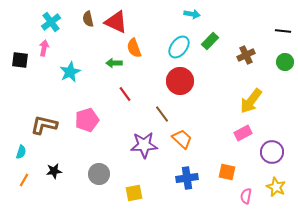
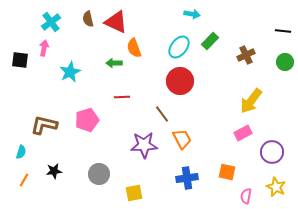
red line: moved 3 px left, 3 px down; rotated 56 degrees counterclockwise
orange trapezoid: rotated 20 degrees clockwise
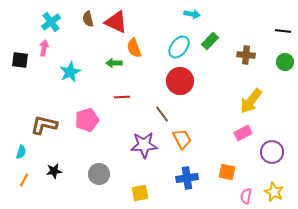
brown cross: rotated 30 degrees clockwise
yellow star: moved 2 px left, 5 px down
yellow square: moved 6 px right
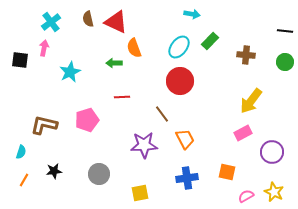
black line: moved 2 px right
orange trapezoid: moved 3 px right
pink semicircle: rotated 49 degrees clockwise
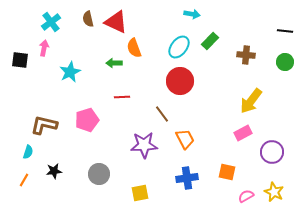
cyan semicircle: moved 7 px right
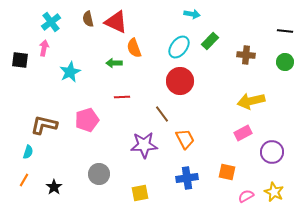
yellow arrow: rotated 40 degrees clockwise
black star: moved 16 px down; rotated 28 degrees counterclockwise
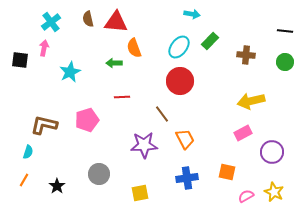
red triangle: rotated 20 degrees counterclockwise
black star: moved 3 px right, 1 px up
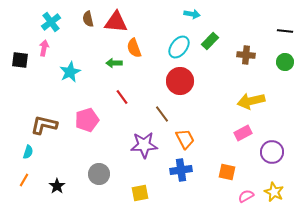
red line: rotated 56 degrees clockwise
blue cross: moved 6 px left, 8 px up
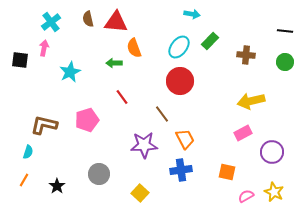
yellow square: rotated 36 degrees counterclockwise
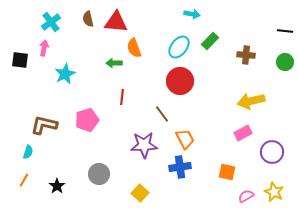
cyan star: moved 5 px left, 2 px down
red line: rotated 42 degrees clockwise
blue cross: moved 1 px left, 3 px up
